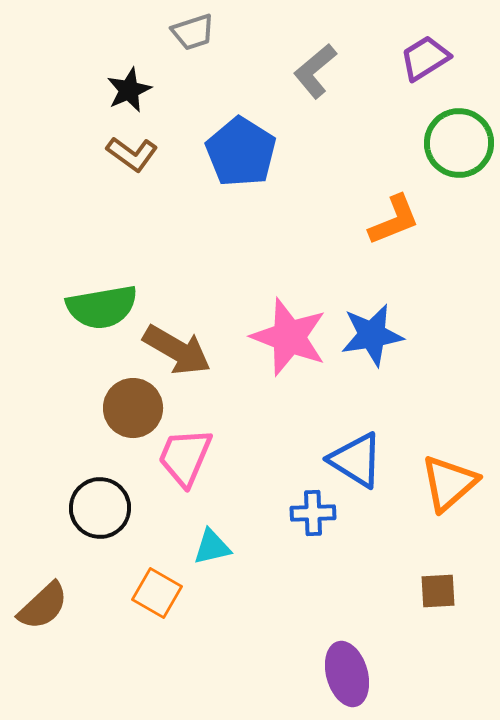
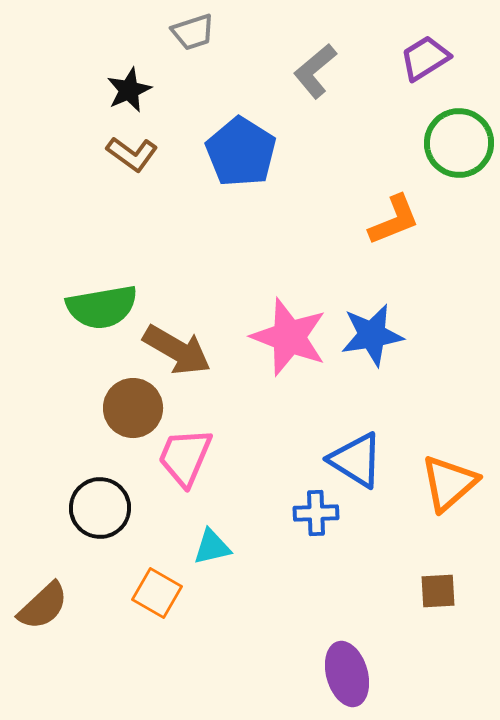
blue cross: moved 3 px right
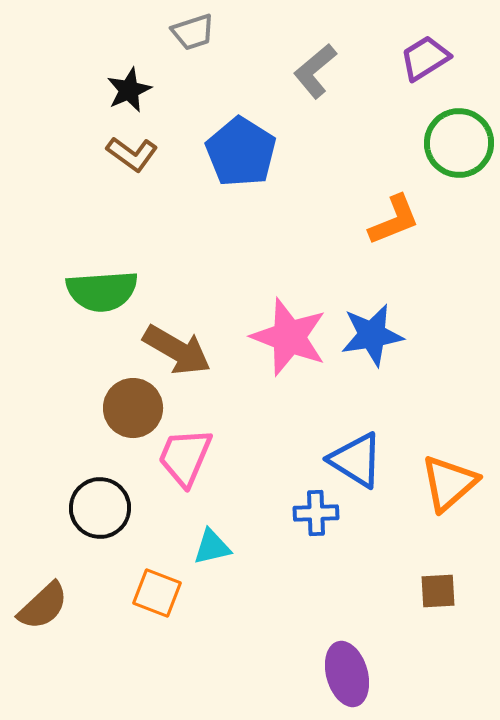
green semicircle: moved 16 px up; rotated 6 degrees clockwise
orange square: rotated 9 degrees counterclockwise
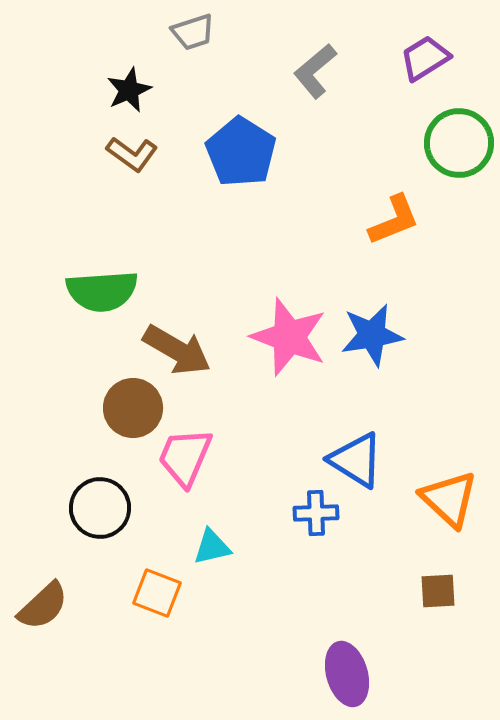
orange triangle: moved 16 px down; rotated 36 degrees counterclockwise
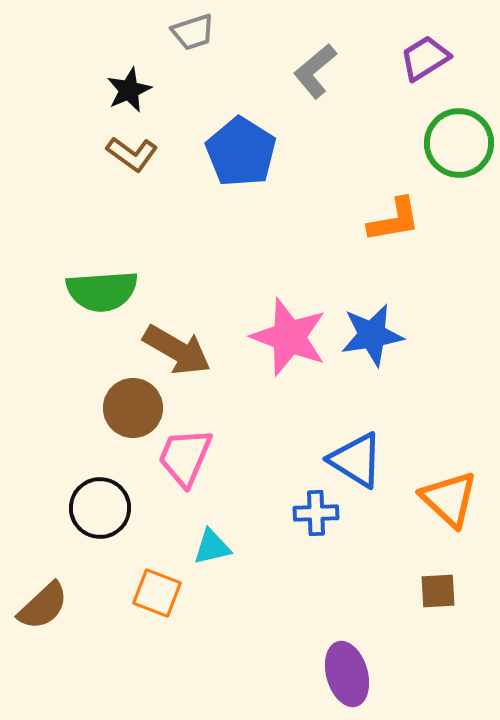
orange L-shape: rotated 12 degrees clockwise
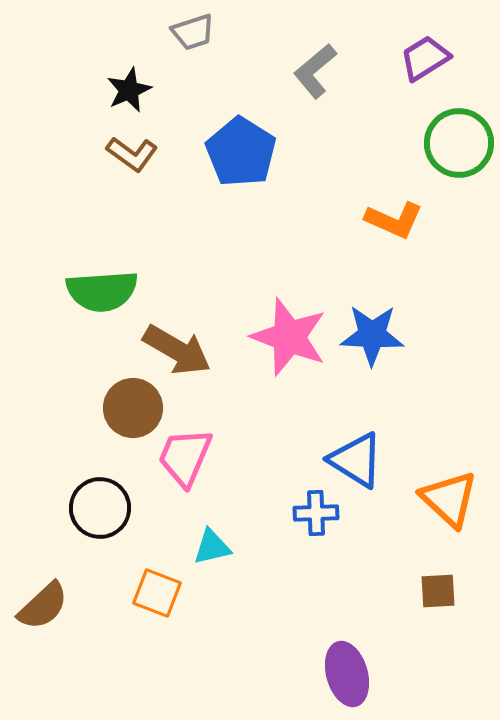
orange L-shape: rotated 34 degrees clockwise
blue star: rotated 12 degrees clockwise
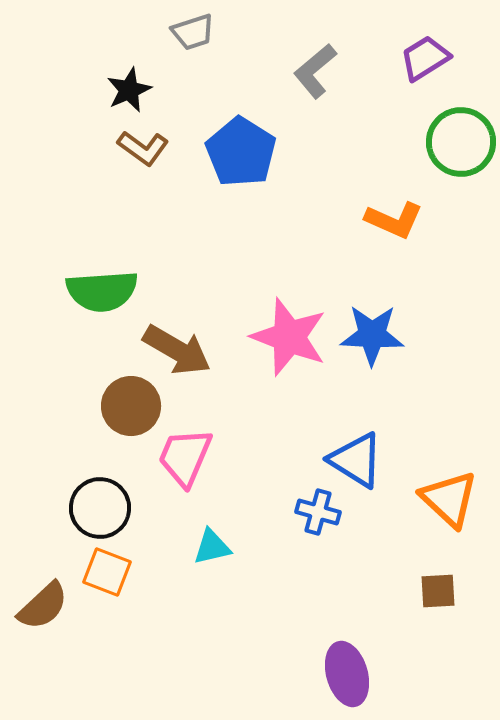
green circle: moved 2 px right, 1 px up
brown L-shape: moved 11 px right, 6 px up
brown circle: moved 2 px left, 2 px up
blue cross: moved 2 px right, 1 px up; rotated 18 degrees clockwise
orange square: moved 50 px left, 21 px up
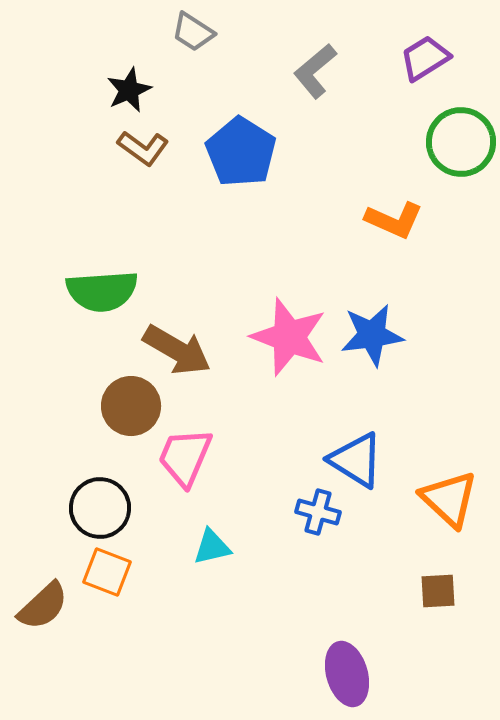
gray trapezoid: rotated 51 degrees clockwise
blue star: rotated 10 degrees counterclockwise
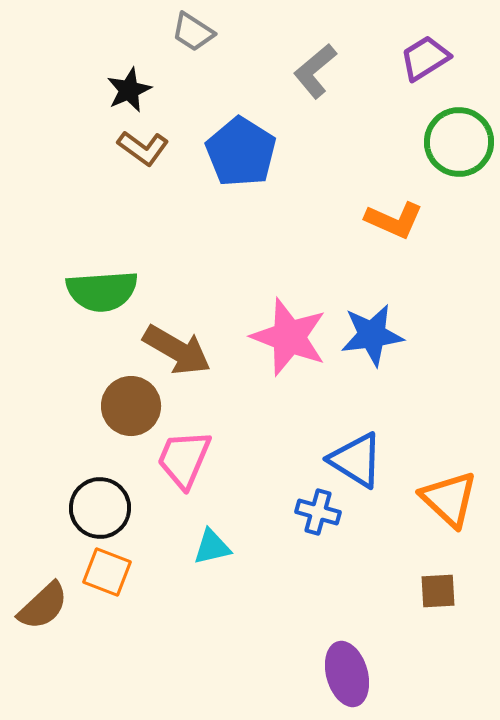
green circle: moved 2 px left
pink trapezoid: moved 1 px left, 2 px down
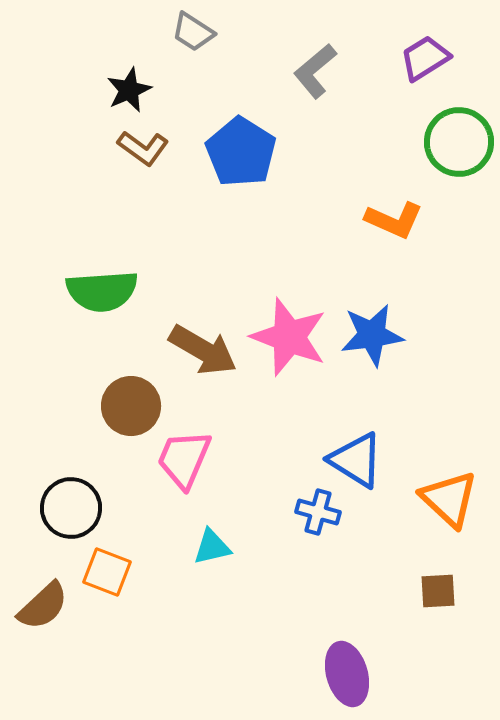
brown arrow: moved 26 px right
black circle: moved 29 px left
